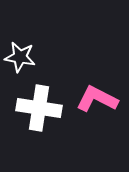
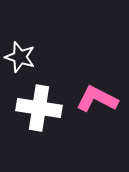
white star: rotated 8 degrees clockwise
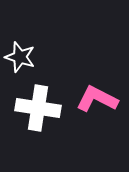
white cross: moved 1 px left
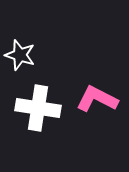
white star: moved 2 px up
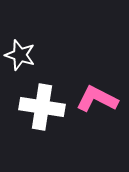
white cross: moved 4 px right, 1 px up
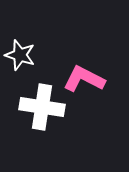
pink L-shape: moved 13 px left, 20 px up
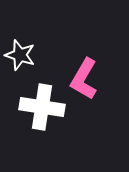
pink L-shape: rotated 87 degrees counterclockwise
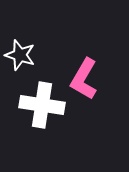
white cross: moved 2 px up
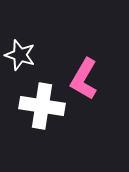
white cross: moved 1 px down
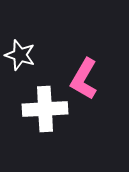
white cross: moved 3 px right, 3 px down; rotated 12 degrees counterclockwise
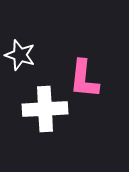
pink L-shape: rotated 24 degrees counterclockwise
